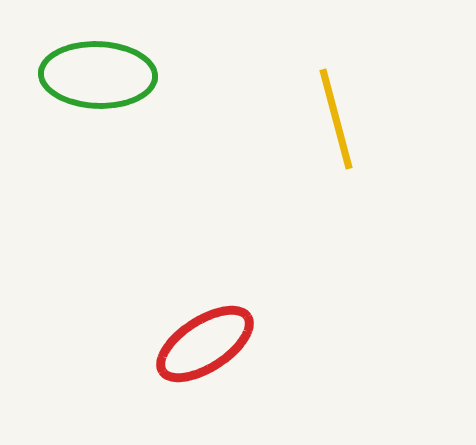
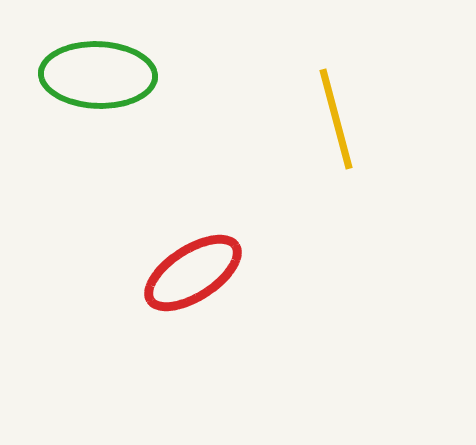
red ellipse: moved 12 px left, 71 px up
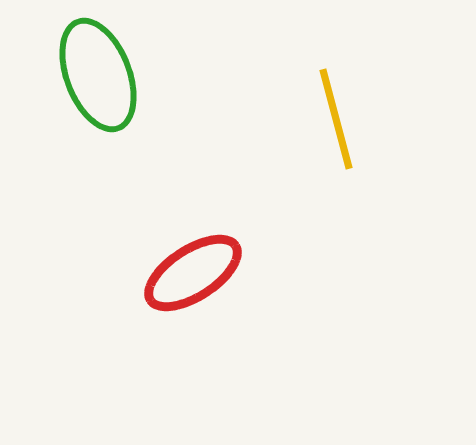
green ellipse: rotated 67 degrees clockwise
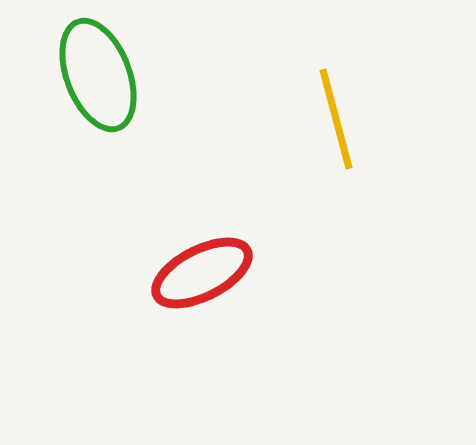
red ellipse: moved 9 px right; rotated 6 degrees clockwise
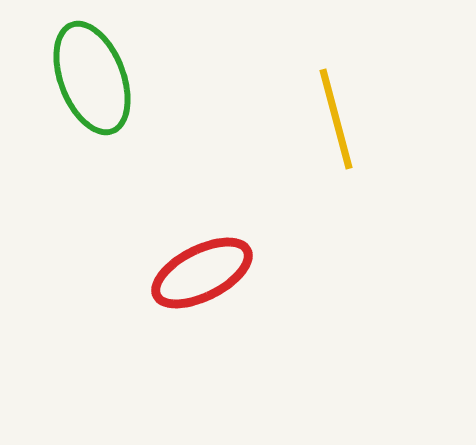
green ellipse: moved 6 px left, 3 px down
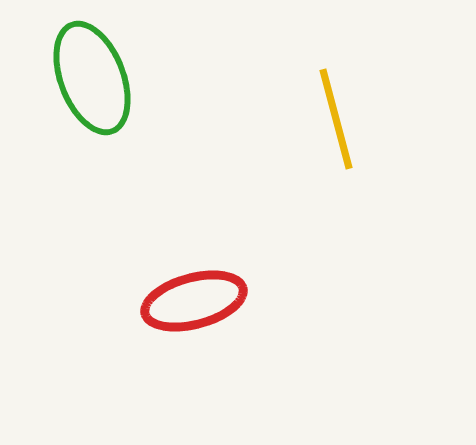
red ellipse: moved 8 px left, 28 px down; rotated 12 degrees clockwise
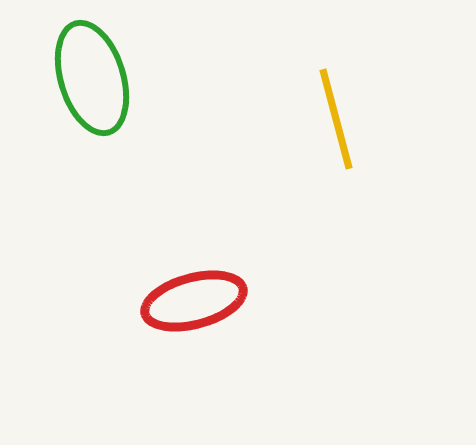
green ellipse: rotated 4 degrees clockwise
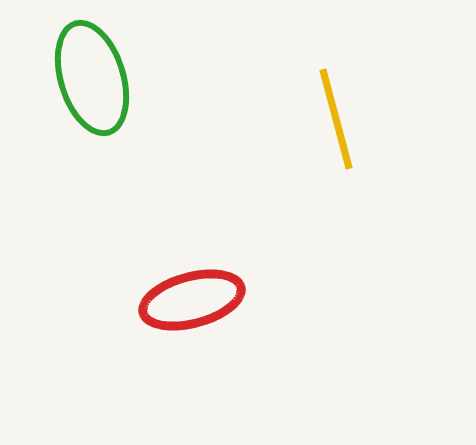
red ellipse: moved 2 px left, 1 px up
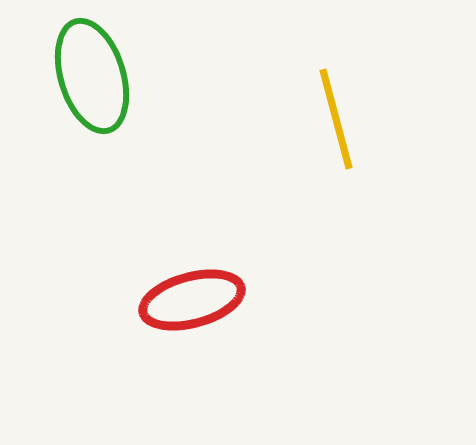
green ellipse: moved 2 px up
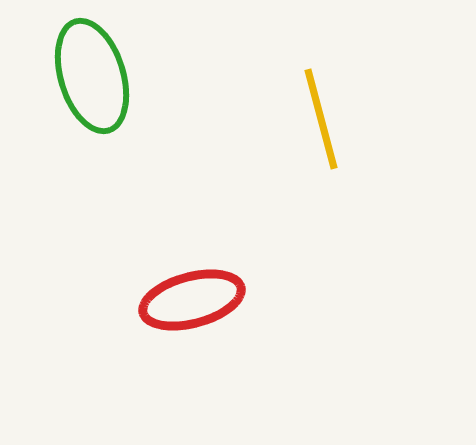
yellow line: moved 15 px left
